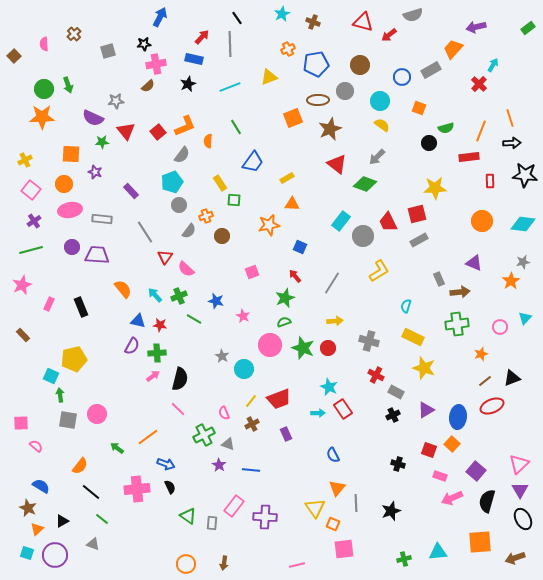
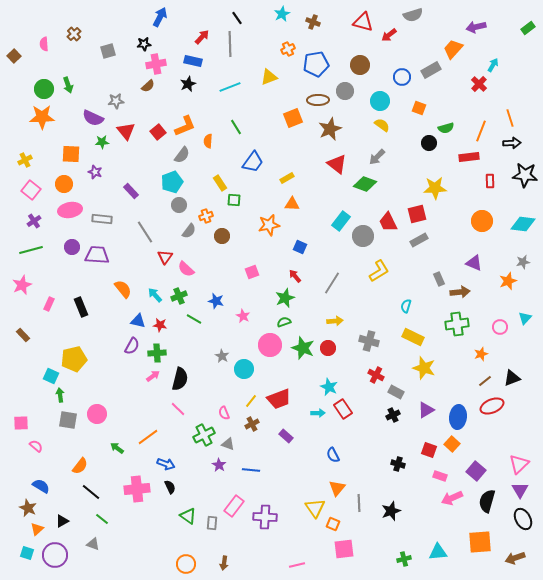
blue rectangle at (194, 59): moved 1 px left, 2 px down
orange star at (511, 281): moved 3 px left; rotated 12 degrees clockwise
purple rectangle at (286, 434): moved 2 px down; rotated 24 degrees counterclockwise
gray line at (356, 503): moved 3 px right
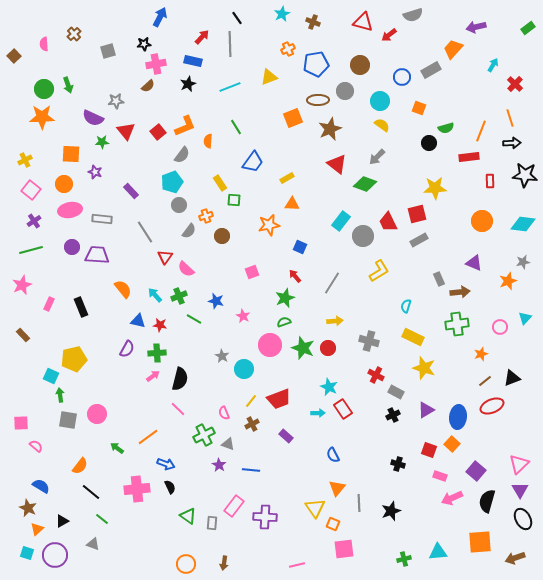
red cross at (479, 84): moved 36 px right
purple semicircle at (132, 346): moved 5 px left, 3 px down
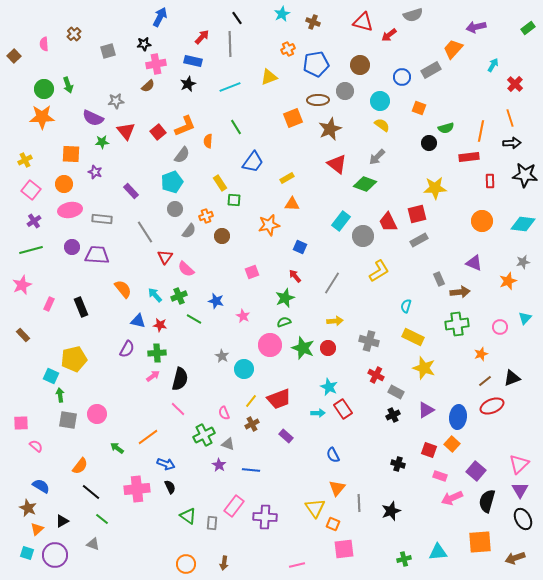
orange line at (481, 131): rotated 10 degrees counterclockwise
gray circle at (179, 205): moved 4 px left, 4 px down
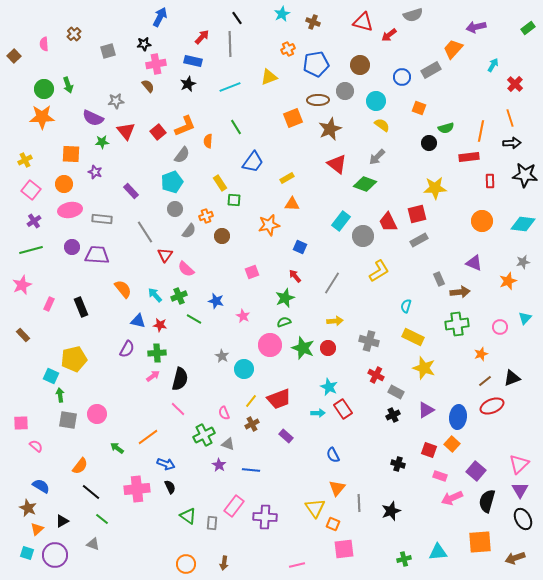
brown semicircle at (148, 86): rotated 88 degrees counterclockwise
cyan circle at (380, 101): moved 4 px left
red triangle at (165, 257): moved 2 px up
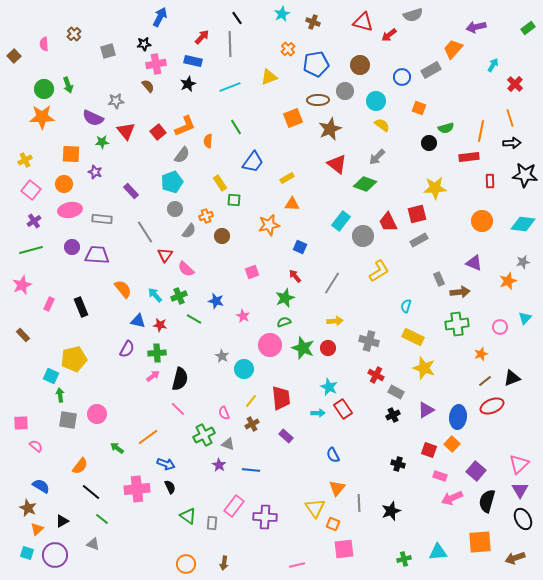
orange cross at (288, 49): rotated 16 degrees counterclockwise
red trapezoid at (279, 399): moved 2 px right, 1 px up; rotated 75 degrees counterclockwise
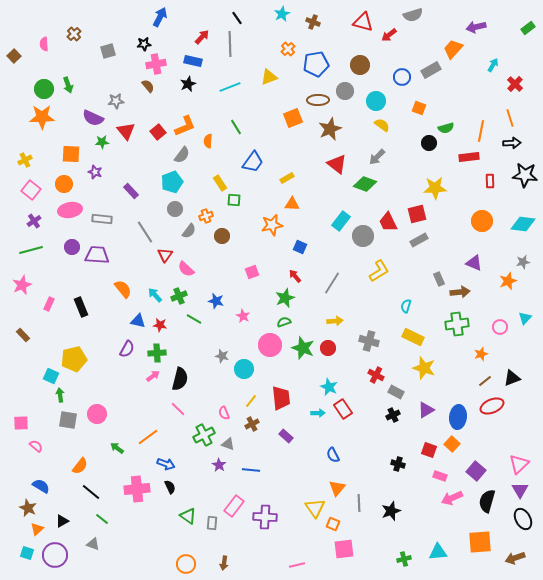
orange star at (269, 225): moved 3 px right
gray star at (222, 356): rotated 16 degrees counterclockwise
